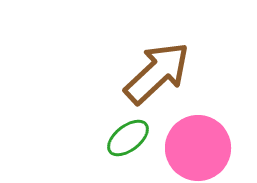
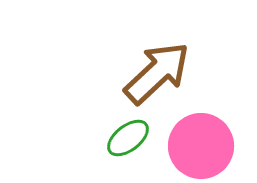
pink circle: moved 3 px right, 2 px up
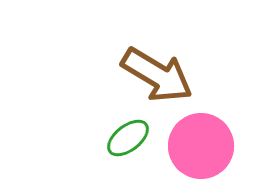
brown arrow: moved 2 px down; rotated 74 degrees clockwise
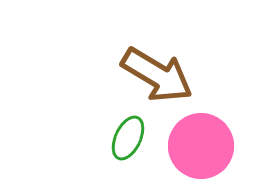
green ellipse: rotated 27 degrees counterclockwise
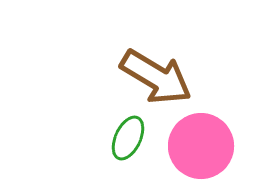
brown arrow: moved 1 px left, 2 px down
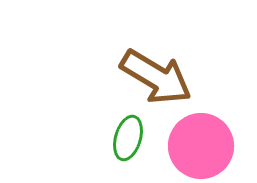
green ellipse: rotated 9 degrees counterclockwise
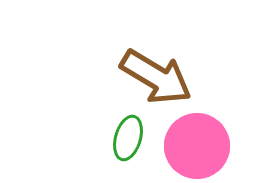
pink circle: moved 4 px left
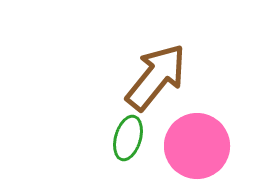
brown arrow: rotated 82 degrees counterclockwise
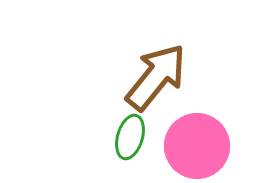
green ellipse: moved 2 px right, 1 px up
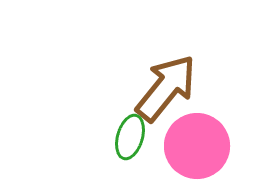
brown arrow: moved 10 px right, 11 px down
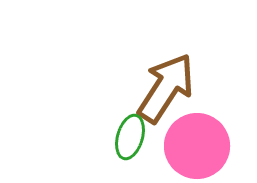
brown arrow: rotated 6 degrees counterclockwise
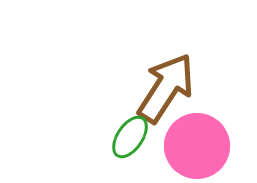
green ellipse: rotated 18 degrees clockwise
